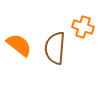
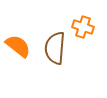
orange semicircle: moved 1 px left, 1 px down
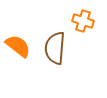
orange cross: moved 6 px up
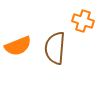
orange semicircle: rotated 120 degrees clockwise
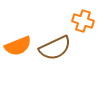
brown semicircle: rotated 120 degrees counterclockwise
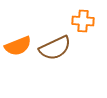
orange cross: rotated 15 degrees counterclockwise
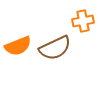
orange cross: rotated 15 degrees counterclockwise
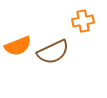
brown semicircle: moved 2 px left, 4 px down
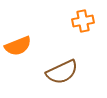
brown semicircle: moved 9 px right, 20 px down
